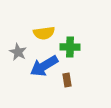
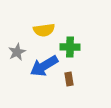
yellow semicircle: moved 3 px up
gray star: moved 1 px left; rotated 18 degrees clockwise
brown rectangle: moved 2 px right, 1 px up
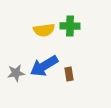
green cross: moved 21 px up
gray star: moved 1 px left, 21 px down; rotated 18 degrees clockwise
brown rectangle: moved 5 px up
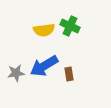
green cross: rotated 24 degrees clockwise
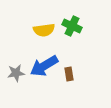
green cross: moved 2 px right
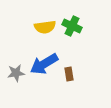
yellow semicircle: moved 1 px right, 3 px up
blue arrow: moved 2 px up
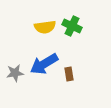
gray star: moved 1 px left
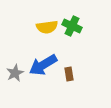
yellow semicircle: moved 2 px right
blue arrow: moved 1 px left, 1 px down
gray star: rotated 18 degrees counterclockwise
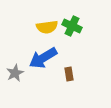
blue arrow: moved 7 px up
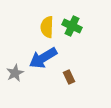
yellow semicircle: rotated 100 degrees clockwise
brown rectangle: moved 3 px down; rotated 16 degrees counterclockwise
